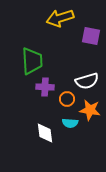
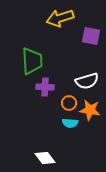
orange circle: moved 2 px right, 4 px down
white diamond: moved 25 px down; rotated 30 degrees counterclockwise
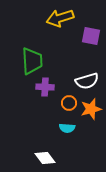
orange star: moved 1 px right, 1 px up; rotated 25 degrees counterclockwise
cyan semicircle: moved 3 px left, 5 px down
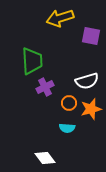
purple cross: rotated 30 degrees counterclockwise
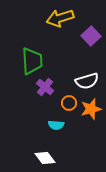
purple square: rotated 36 degrees clockwise
purple cross: rotated 24 degrees counterclockwise
cyan semicircle: moved 11 px left, 3 px up
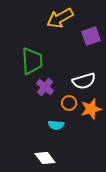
yellow arrow: rotated 12 degrees counterclockwise
purple square: rotated 24 degrees clockwise
white semicircle: moved 3 px left
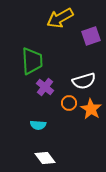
orange star: rotated 25 degrees counterclockwise
cyan semicircle: moved 18 px left
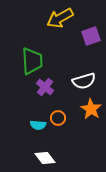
orange circle: moved 11 px left, 15 px down
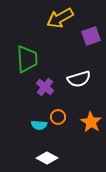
green trapezoid: moved 5 px left, 2 px up
white semicircle: moved 5 px left, 2 px up
orange star: moved 13 px down
orange circle: moved 1 px up
cyan semicircle: moved 1 px right
white diamond: moved 2 px right; rotated 25 degrees counterclockwise
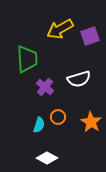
yellow arrow: moved 11 px down
purple square: moved 1 px left
cyan semicircle: rotated 77 degrees counterclockwise
